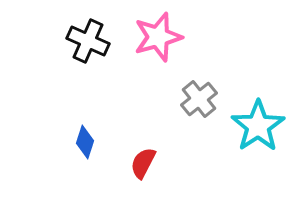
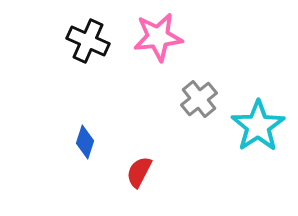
pink star: rotated 9 degrees clockwise
red semicircle: moved 4 px left, 9 px down
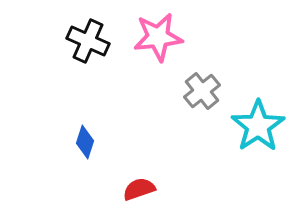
gray cross: moved 3 px right, 8 px up
red semicircle: moved 17 px down; rotated 44 degrees clockwise
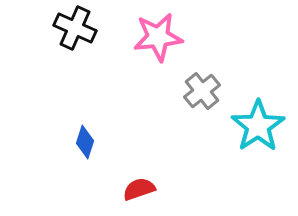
black cross: moved 13 px left, 13 px up
